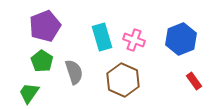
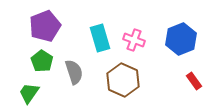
cyan rectangle: moved 2 px left, 1 px down
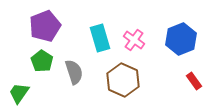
pink cross: rotated 15 degrees clockwise
green trapezoid: moved 10 px left
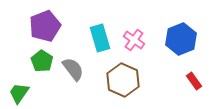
gray semicircle: moved 1 px left, 3 px up; rotated 20 degrees counterclockwise
